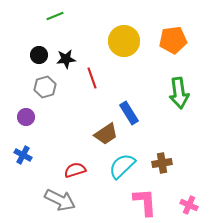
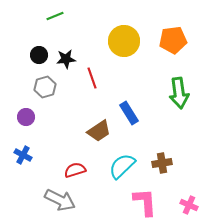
brown trapezoid: moved 7 px left, 3 px up
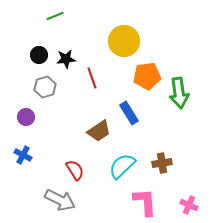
orange pentagon: moved 26 px left, 36 px down
red semicircle: rotated 75 degrees clockwise
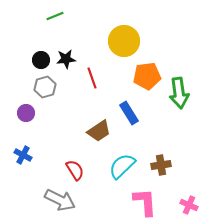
black circle: moved 2 px right, 5 px down
purple circle: moved 4 px up
brown cross: moved 1 px left, 2 px down
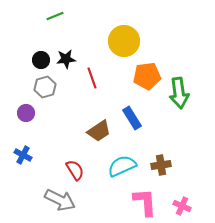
blue rectangle: moved 3 px right, 5 px down
cyan semicircle: rotated 20 degrees clockwise
pink cross: moved 7 px left, 1 px down
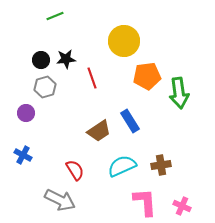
blue rectangle: moved 2 px left, 3 px down
